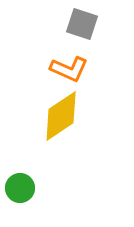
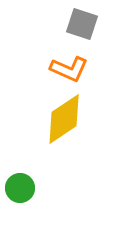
yellow diamond: moved 3 px right, 3 px down
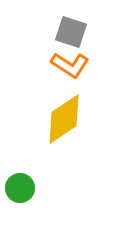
gray square: moved 11 px left, 8 px down
orange L-shape: moved 1 px right, 4 px up; rotated 9 degrees clockwise
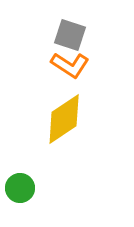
gray square: moved 1 px left, 3 px down
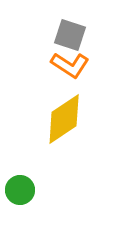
green circle: moved 2 px down
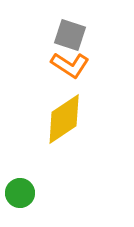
green circle: moved 3 px down
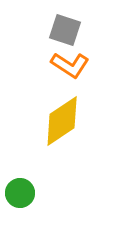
gray square: moved 5 px left, 5 px up
yellow diamond: moved 2 px left, 2 px down
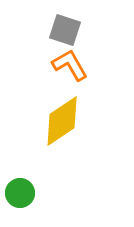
orange L-shape: rotated 153 degrees counterclockwise
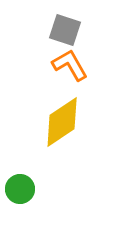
yellow diamond: moved 1 px down
green circle: moved 4 px up
